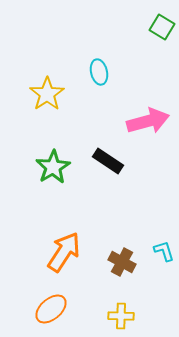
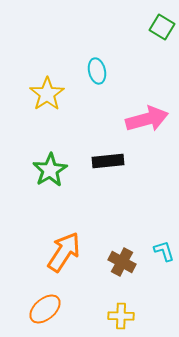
cyan ellipse: moved 2 px left, 1 px up
pink arrow: moved 1 px left, 2 px up
black rectangle: rotated 40 degrees counterclockwise
green star: moved 3 px left, 3 px down
orange ellipse: moved 6 px left
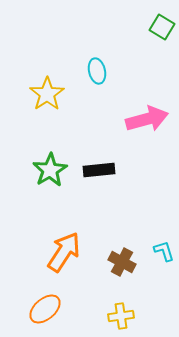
black rectangle: moved 9 px left, 9 px down
yellow cross: rotated 10 degrees counterclockwise
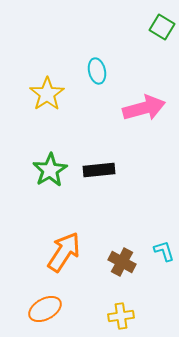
pink arrow: moved 3 px left, 11 px up
orange ellipse: rotated 12 degrees clockwise
